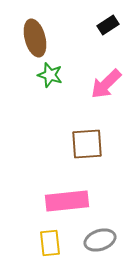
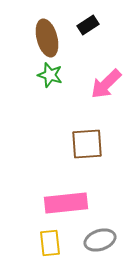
black rectangle: moved 20 px left
brown ellipse: moved 12 px right
pink rectangle: moved 1 px left, 2 px down
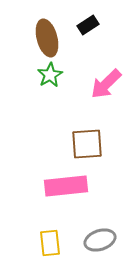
green star: rotated 25 degrees clockwise
pink rectangle: moved 17 px up
